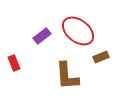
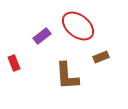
red ellipse: moved 5 px up
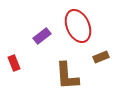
red ellipse: rotated 28 degrees clockwise
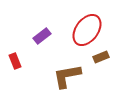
red ellipse: moved 9 px right, 4 px down; rotated 60 degrees clockwise
red rectangle: moved 1 px right, 2 px up
brown L-shape: rotated 84 degrees clockwise
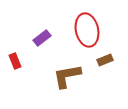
red ellipse: rotated 48 degrees counterclockwise
purple rectangle: moved 2 px down
brown rectangle: moved 4 px right, 3 px down
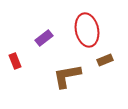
purple rectangle: moved 2 px right
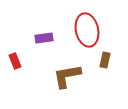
purple rectangle: rotated 30 degrees clockwise
brown rectangle: rotated 56 degrees counterclockwise
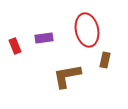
red rectangle: moved 15 px up
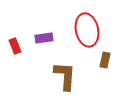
brown L-shape: moved 2 px left; rotated 104 degrees clockwise
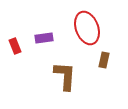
red ellipse: moved 2 px up; rotated 8 degrees counterclockwise
brown rectangle: moved 1 px left
